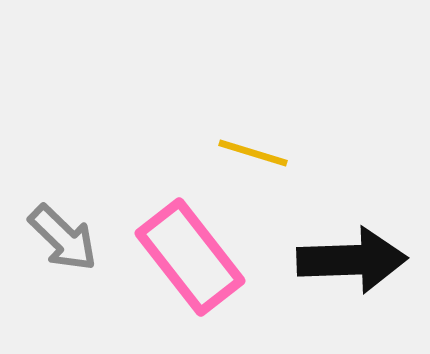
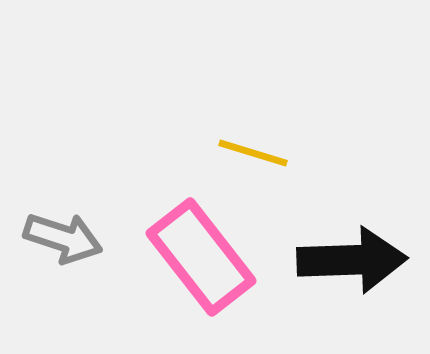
gray arrow: rotated 26 degrees counterclockwise
pink rectangle: moved 11 px right
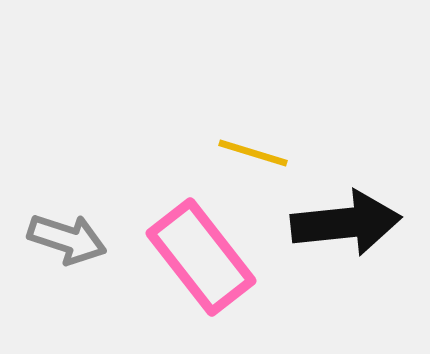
gray arrow: moved 4 px right, 1 px down
black arrow: moved 6 px left, 37 px up; rotated 4 degrees counterclockwise
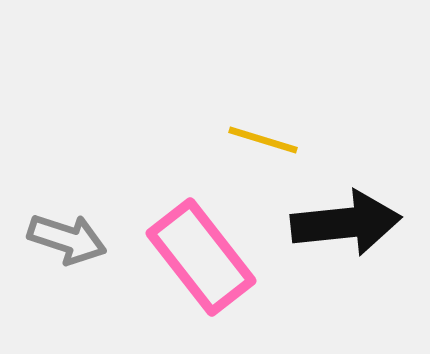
yellow line: moved 10 px right, 13 px up
